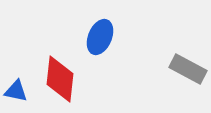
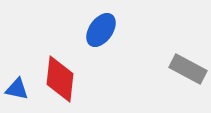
blue ellipse: moved 1 px right, 7 px up; rotated 12 degrees clockwise
blue triangle: moved 1 px right, 2 px up
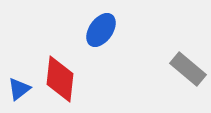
gray rectangle: rotated 12 degrees clockwise
blue triangle: moved 2 px right; rotated 50 degrees counterclockwise
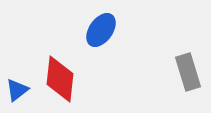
gray rectangle: moved 3 px down; rotated 33 degrees clockwise
blue triangle: moved 2 px left, 1 px down
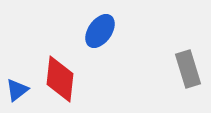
blue ellipse: moved 1 px left, 1 px down
gray rectangle: moved 3 px up
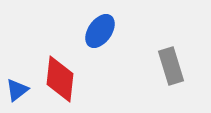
gray rectangle: moved 17 px left, 3 px up
